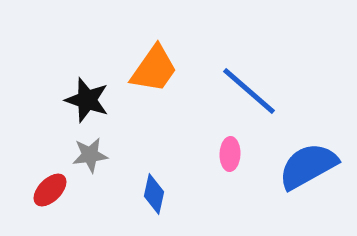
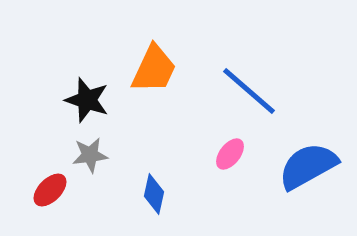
orange trapezoid: rotated 10 degrees counterclockwise
pink ellipse: rotated 36 degrees clockwise
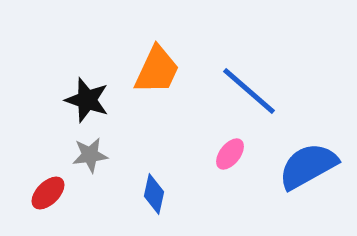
orange trapezoid: moved 3 px right, 1 px down
red ellipse: moved 2 px left, 3 px down
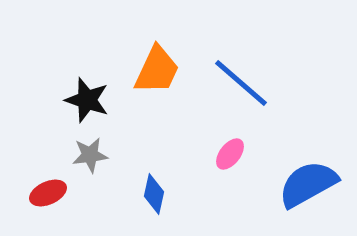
blue line: moved 8 px left, 8 px up
blue semicircle: moved 18 px down
red ellipse: rotated 21 degrees clockwise
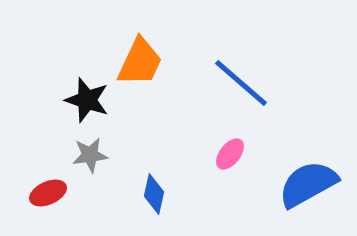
orange trapezoid: moved 17 px left, 8 px up
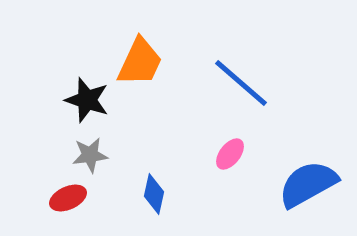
red ellipse: moved 20 px right, 5 px down
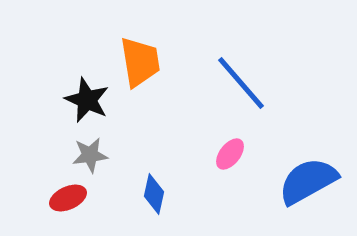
orange trapezoid: rotated 34 degrees counterclockwise
blue line: rotated 8 degrees clockwise
black star: rotated 6 degrees clockwise
blue semicircle: moved 3 px up
